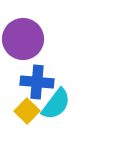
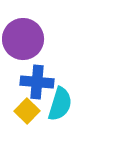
cyan semicircle: moved 4 px right; rotated 20 degrees counterclockwise
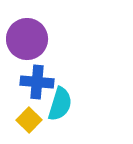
purple circle: moved 4 px right
yellow square: moved 2 px right, 9 px down
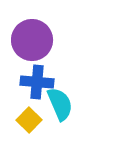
purple circle: moved 5 px right, 1 px down
cyan semicircle: rotated 40 degrees counterclockwise
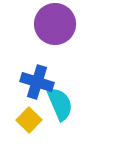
purple circle: moved 23 px right, 16 px up
blue cross: rotated 12 degrees clockwise
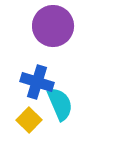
purple circle: moved 2 px left, 2 px down
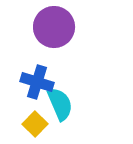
purple circle: moved 1 px right, 1 px down
yellow square: moved 6 px right, 4 px down
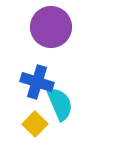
purple circle: moved 3 px left
